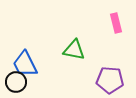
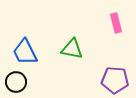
green triangle: moved 2 px left, 1 px up
blue trapezoid: moved 12 px up
purple pentagon: moved 5 px right
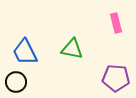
purple pentagon: moved 1 px right, 2 px up
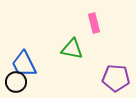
pink rectangle: moved 22 px left
blue trapezoid: moved 1 px left, 12 px down
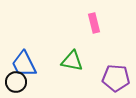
green triangle: moved 12 px down
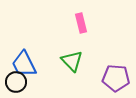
pink rectangle: moved 13 px left
green triangle: rotated 35 degrees clockwise
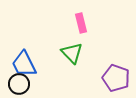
green triangle: moved 8 px up
purple pentagon: rotated 16 degrees clockwise
black circle: moved 3 px right, 2 px down
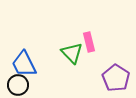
pink rectangle: moved 8 px right, 19 px down
purple pentagon: rotated 12 degrees clockwise
black circle: moved 1 px left, 1 px down
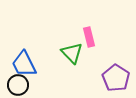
pink rectangle: moved 5 px up
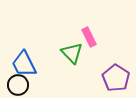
pink rectangle: rotated 12 degrees counterclockwise
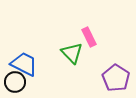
blue trapezoid: rotated 144 degrees clockwise
black circle: moved 3 px left, 3 px up
